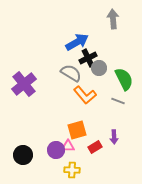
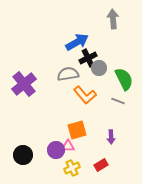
gray semicircle: moved 3 px left, 1 px down; rotated 40 degrees counterclockwise
purple arrow: moved 3 px left
red rectangle: moved 6 px right, 18 px down
yellow cross: moved 2 px up; rotated 28 degrees counterclockwise
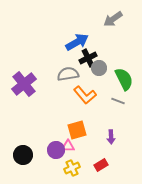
gray arrow: rotated 120 degrees counterclockwise
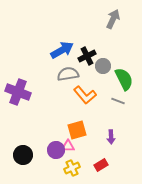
gray arrow: rotated 150 degrees clockwise
blue arrow: moved 15 px left, 8 px down
black cross: moved 1 px left, 2 px up
gray circle: moved 4 px right, 2 px up
purple cross: moved 6 px left, 8 px down; rotated 30 degrees counterclockwise
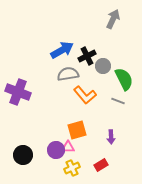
pink triangle: moved 1 px down
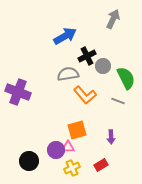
blue arrow: moved 3 px right, 14 px up
green semicircle: moved 2 px right, 1 px up
black circle: moved 6 px right, 6 px down
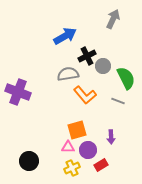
purple circle: moved 32 px right
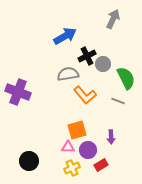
gray circle: moved 2 px up
